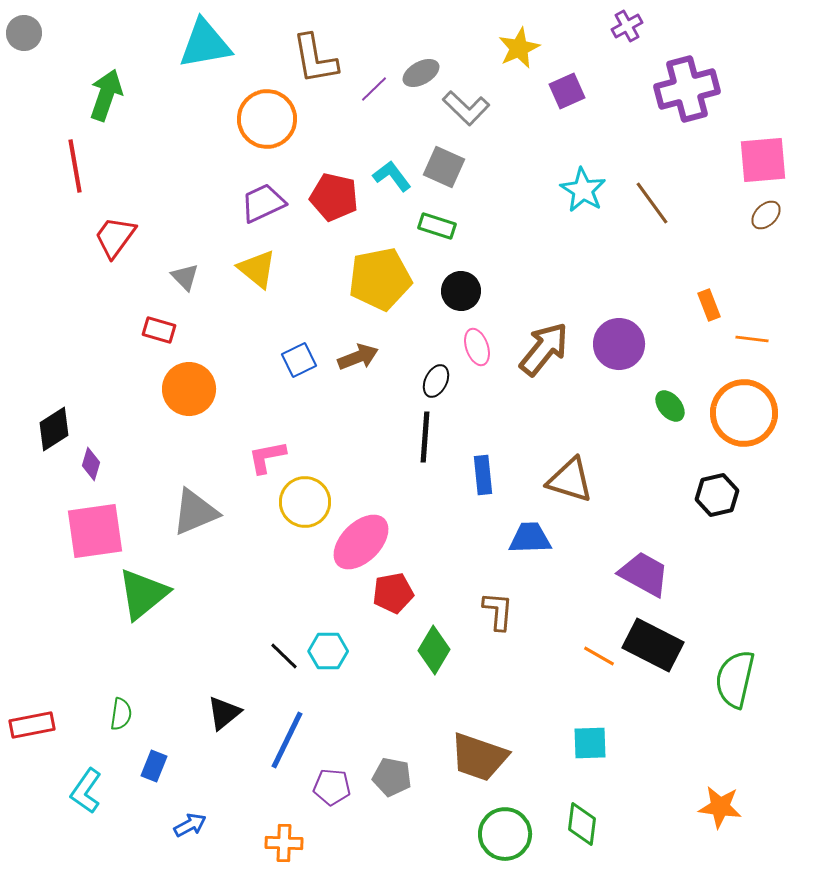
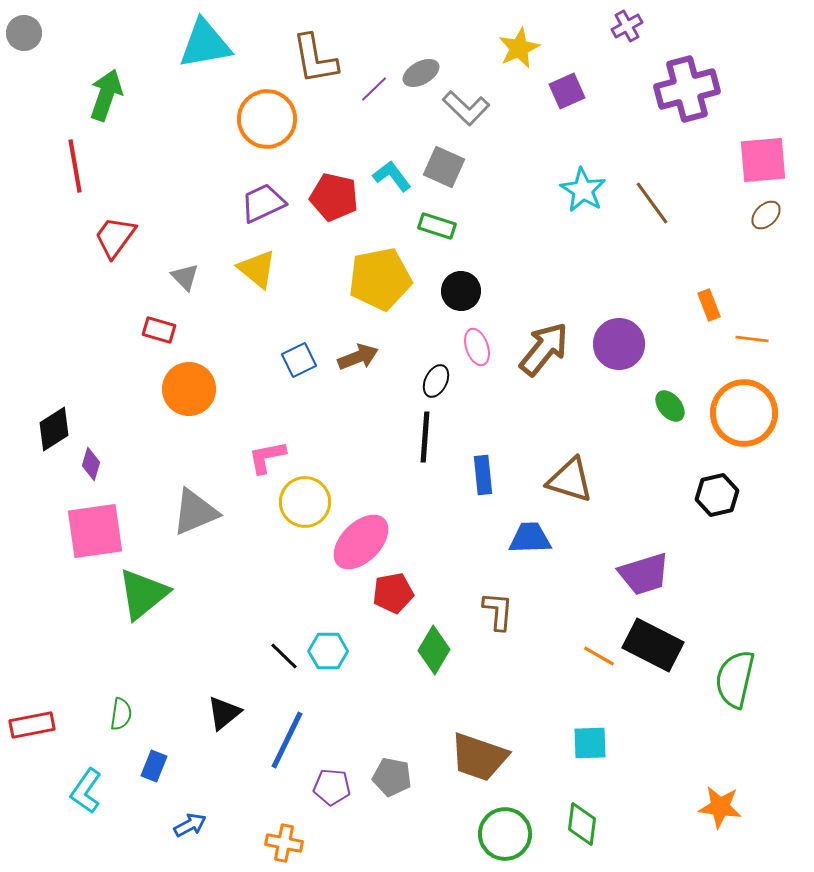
purple trapezoid at (644, 574): rotated 134 degrees clockwise
orange cross at (284, 843): rotated 9 degrees clockwise
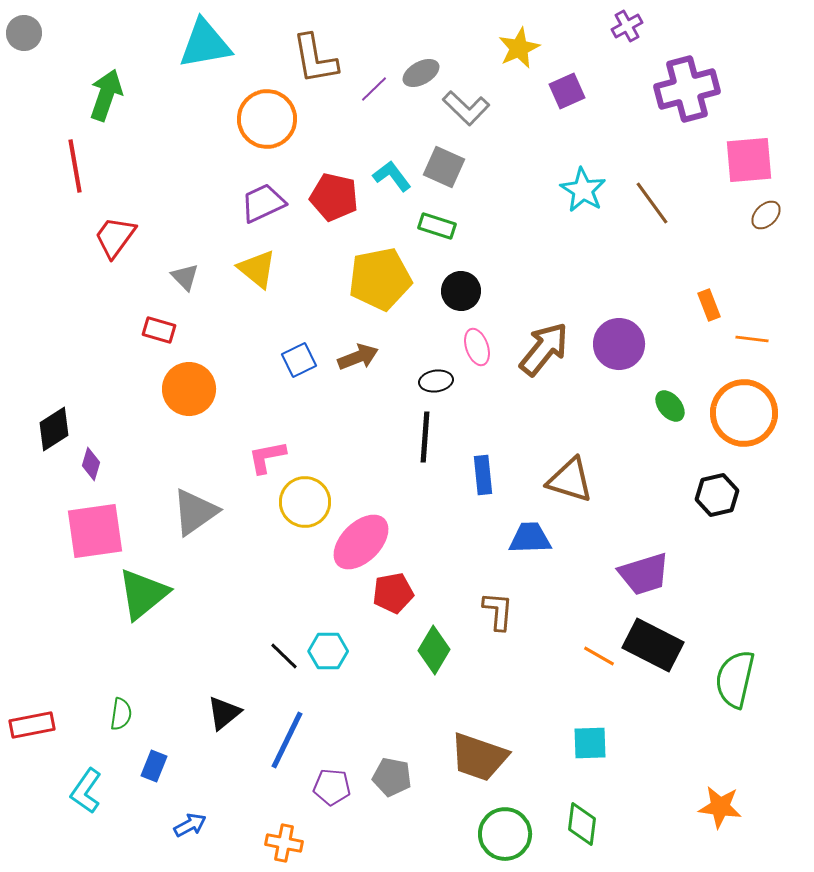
pink square at (763, 160): moved 14 px left
black ellipse at (436, 381): rotated 56 degrees clockwise
gray triangle at (195, 512): rotated 12 degrees counterclockwise
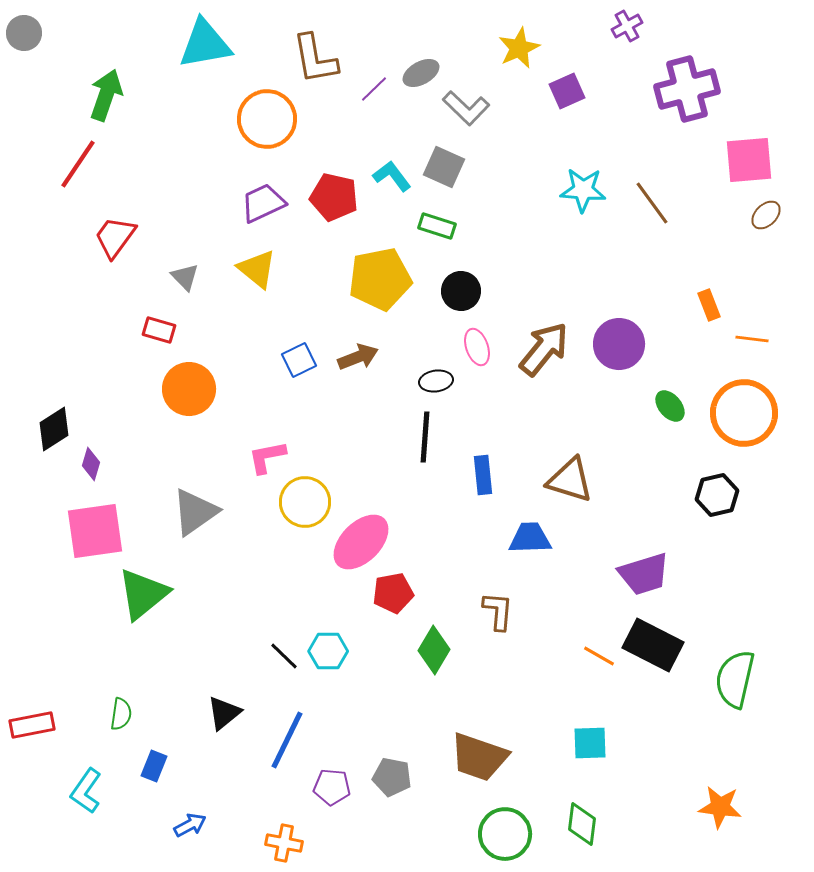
red line at (75, 166): moved 3 px right, 2 px up; rotated 44 degrees clockwise
cyan star at (583, 190): rotated 27 degrees counterclockwise
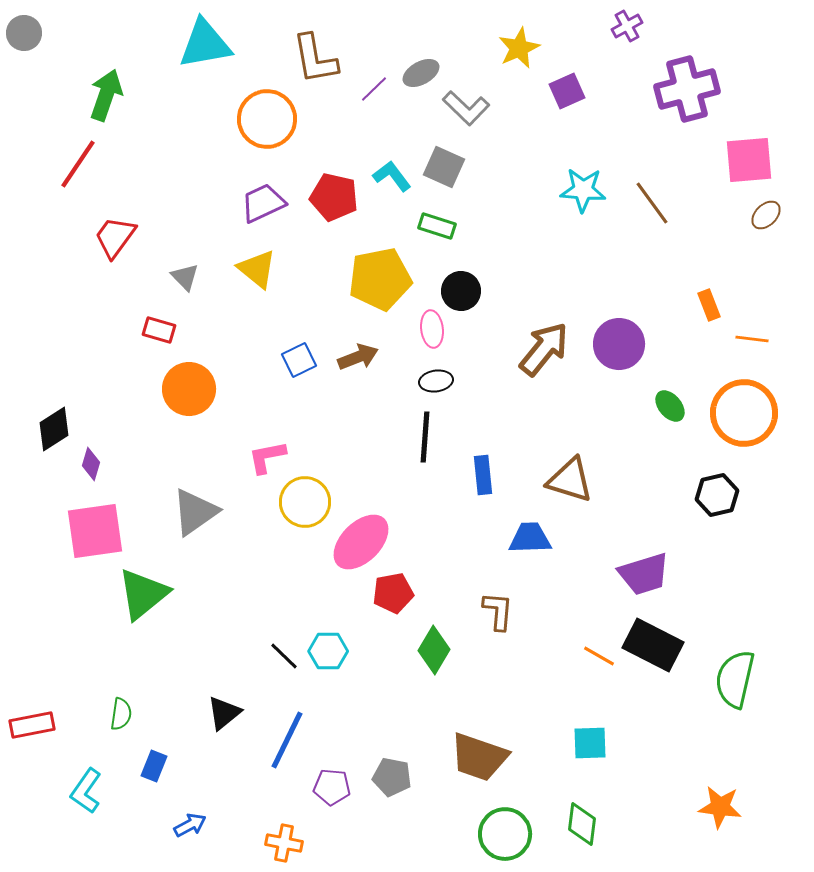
pink ellipse at (477, 347): moved 45 px left, 18 px up; rotated 12 degrees clockwise
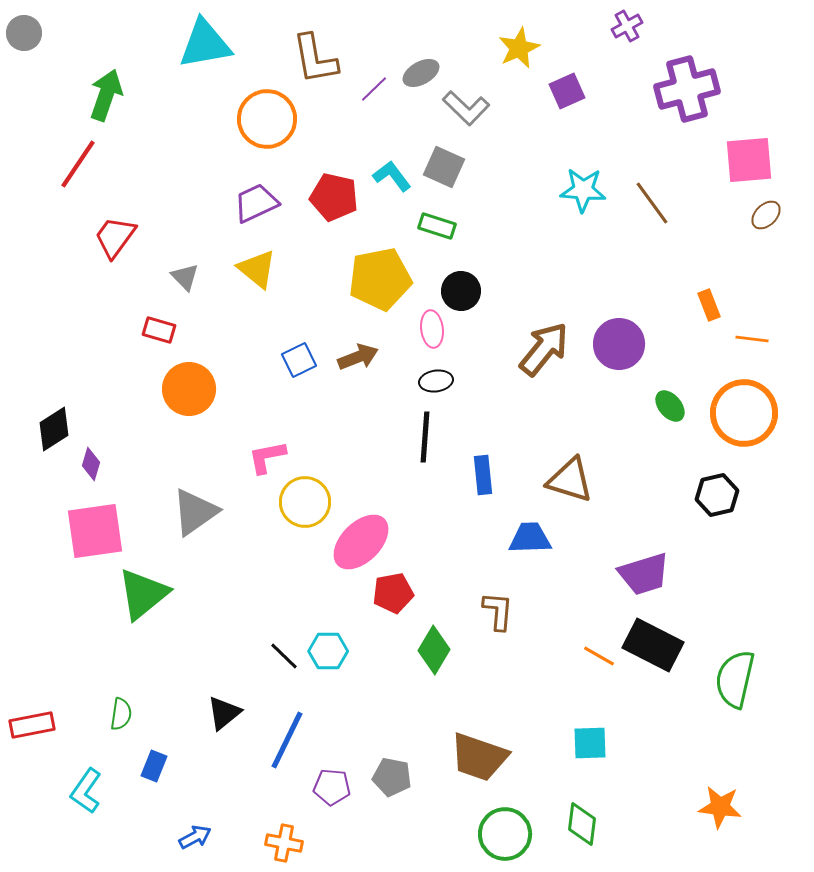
purple trapezoid at (263, 203): moved 7 px left
blue arrow at (190, 825): moved 5 px right, 12 px down
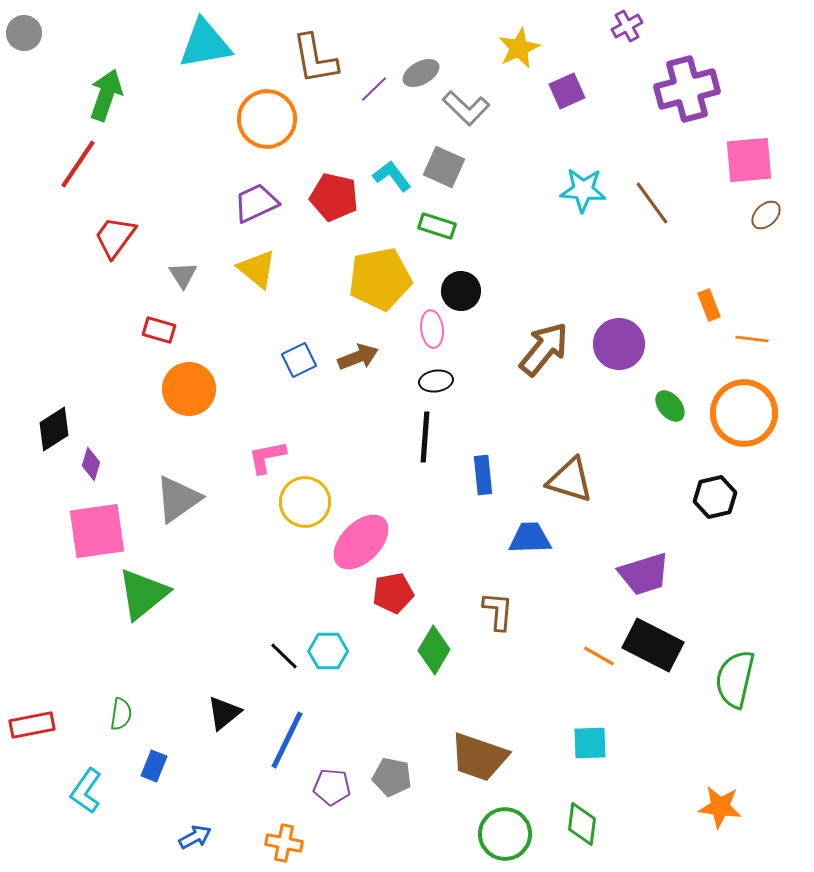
gray triangle at (185, 277): moved 2 px left, 2 px up; rotated 12 degrees clockwise
black hexagon at (717, 495): moved 2 px left, 2 px down
gray triangle at (195, 512): moved 17 px left, 13 px up
pink square at (95, 531): moved 2 px right
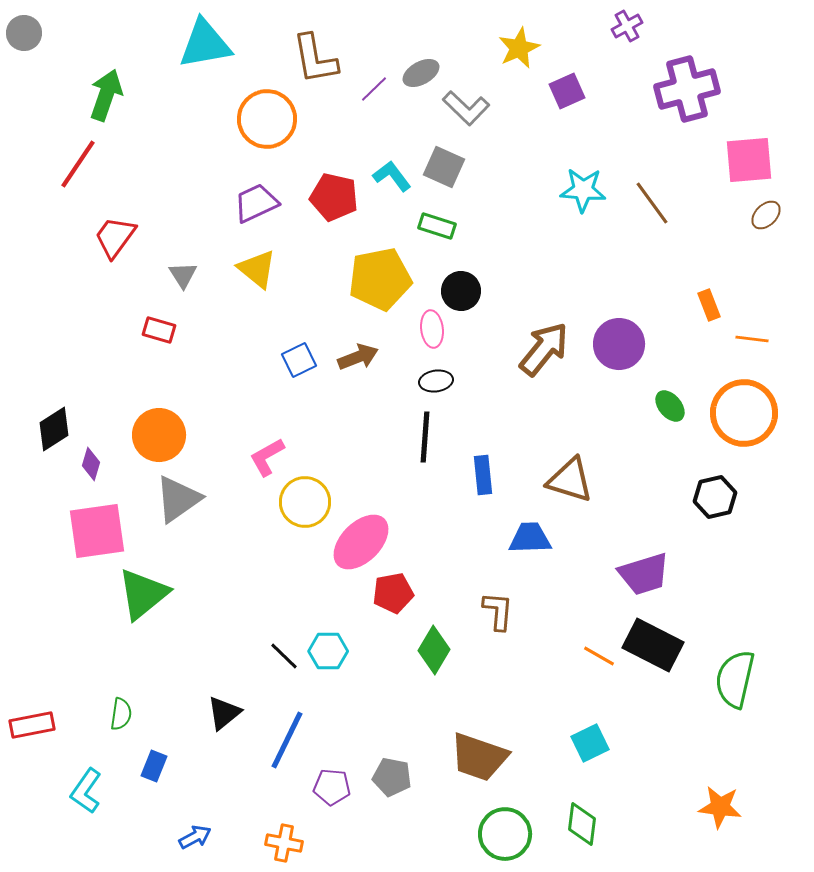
orange circle at (189, 389): moved 30 px left, 46 px down
pink L-shape at (267, 457): rotated 18 degrees counterclockwise
cyan square at (590, 743): rotated 24 degrees counterclockwise
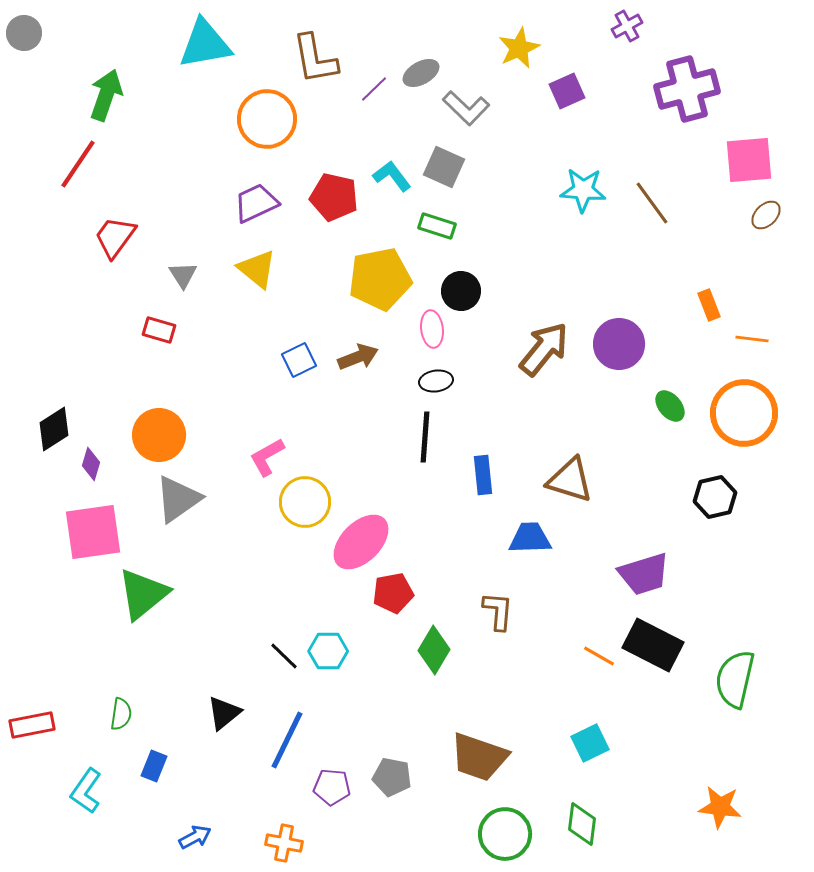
pink square at (97, 531): moved 4 px left, 1 px down
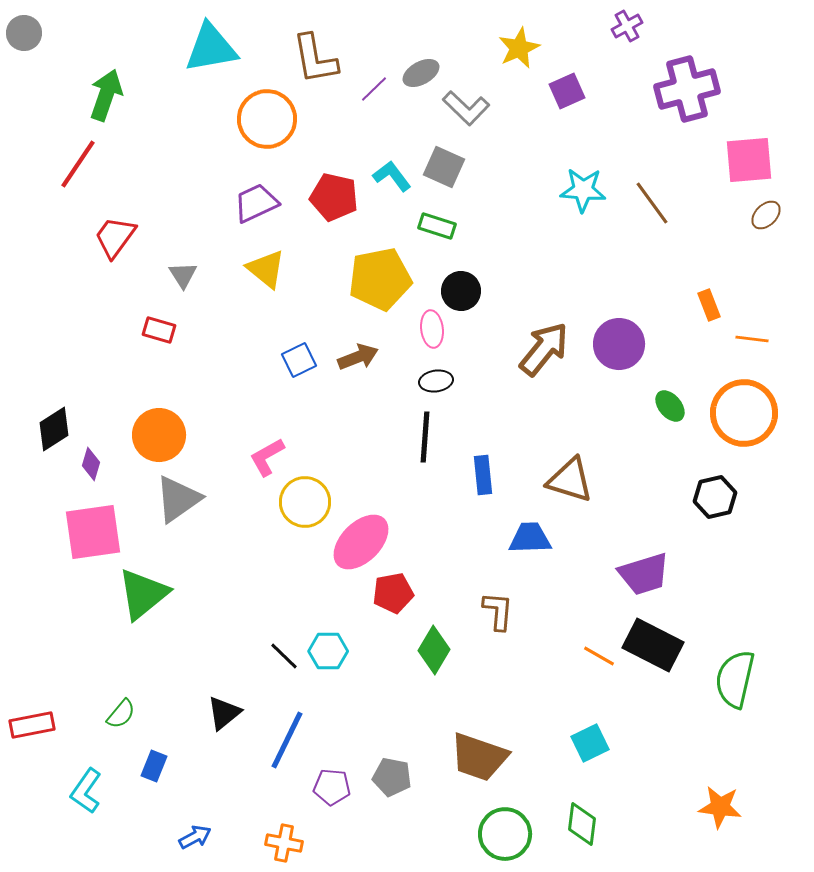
cyan triangle at (205, 44): moved 6 px right, 4 px down
yellow triangle at (257, 269): moved 9 px right
green semicircle at (121, 714): rotated 32 degrees clockwise
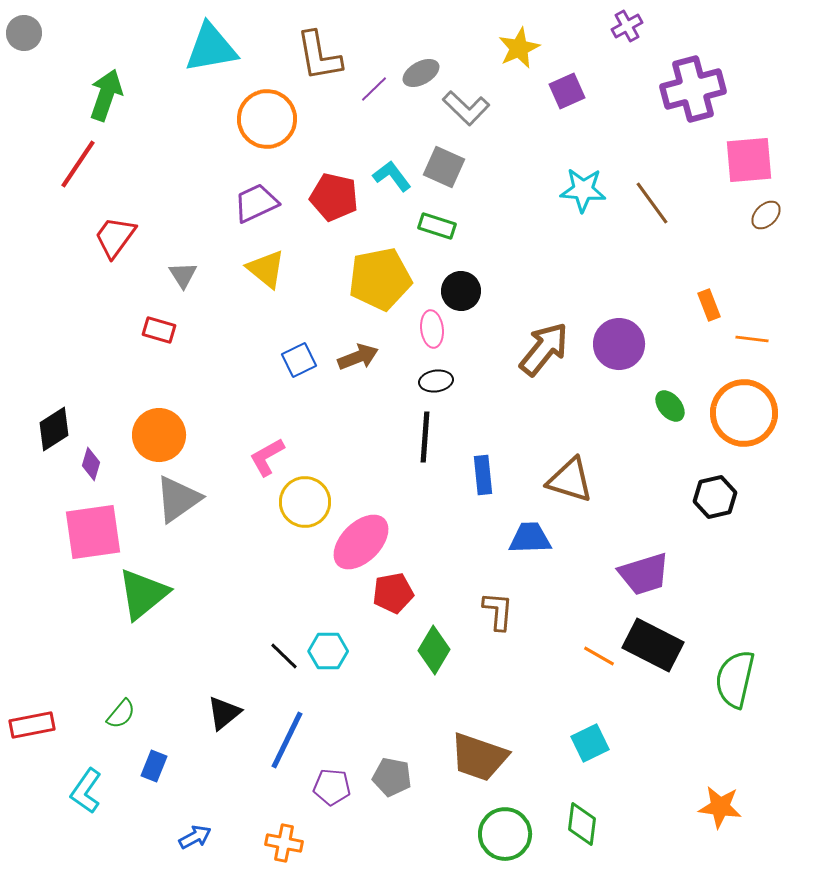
brown L-shape at (315, 59): moved 4 px right, 3 px up
purple cross at (687, 89): moved 6 px right
